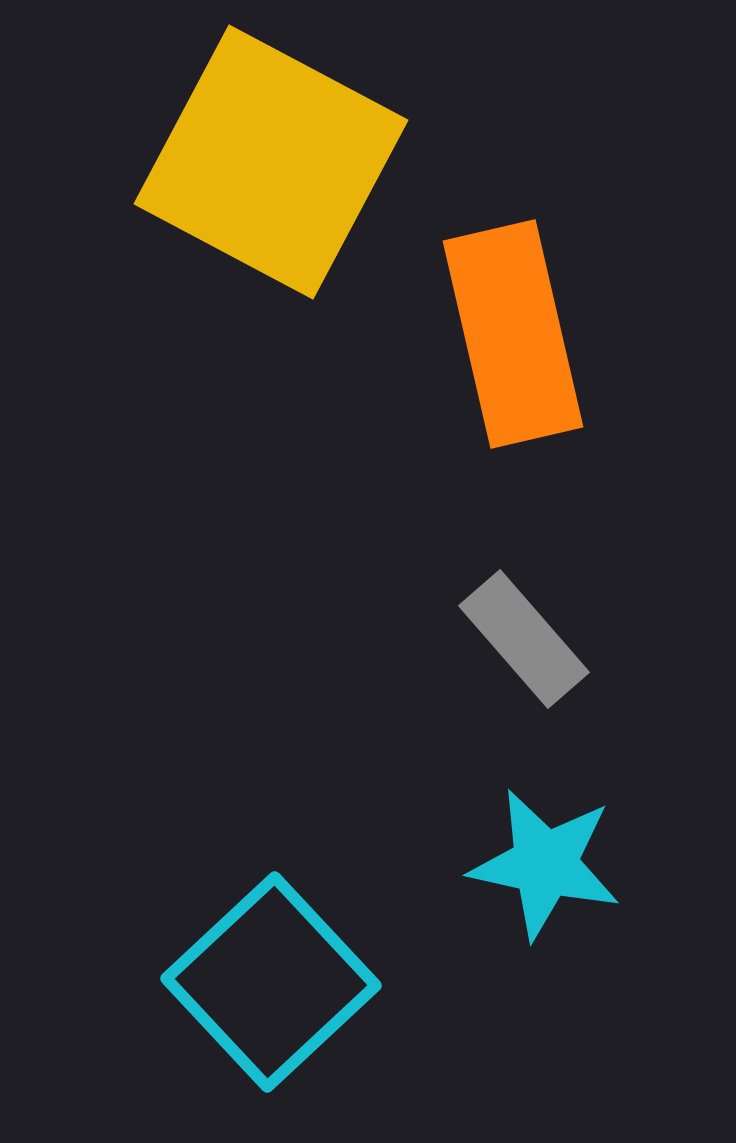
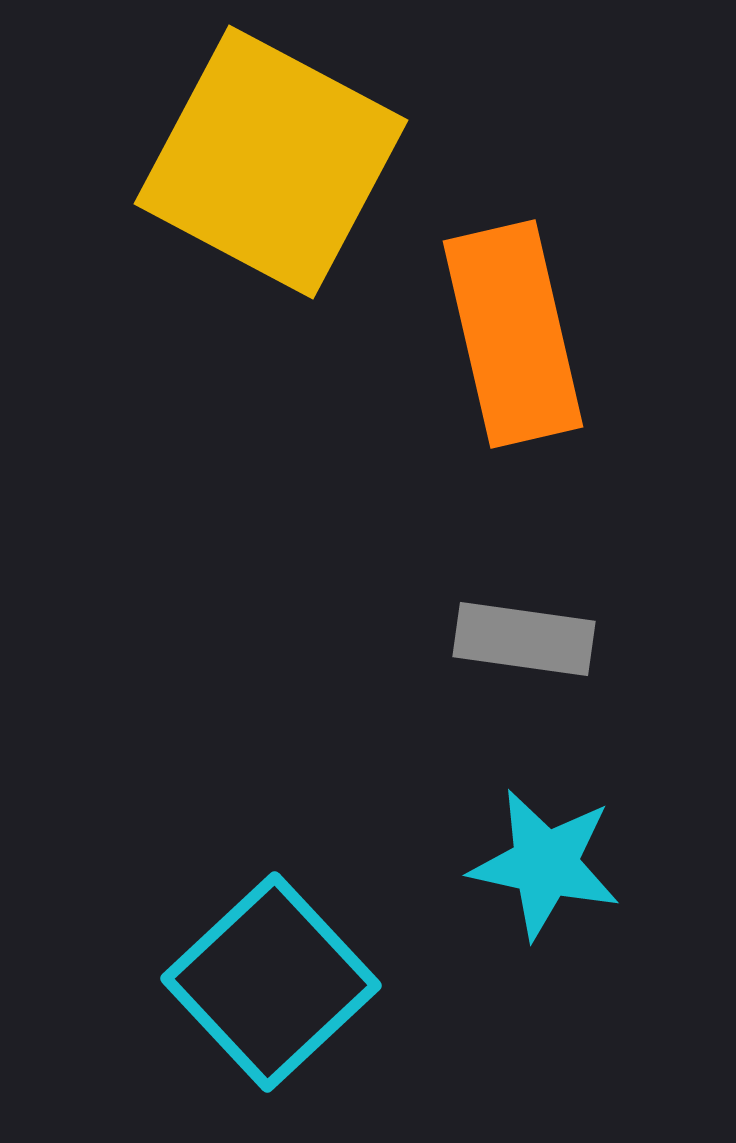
gray rectangle: rotated 41 degrees counterclockwise
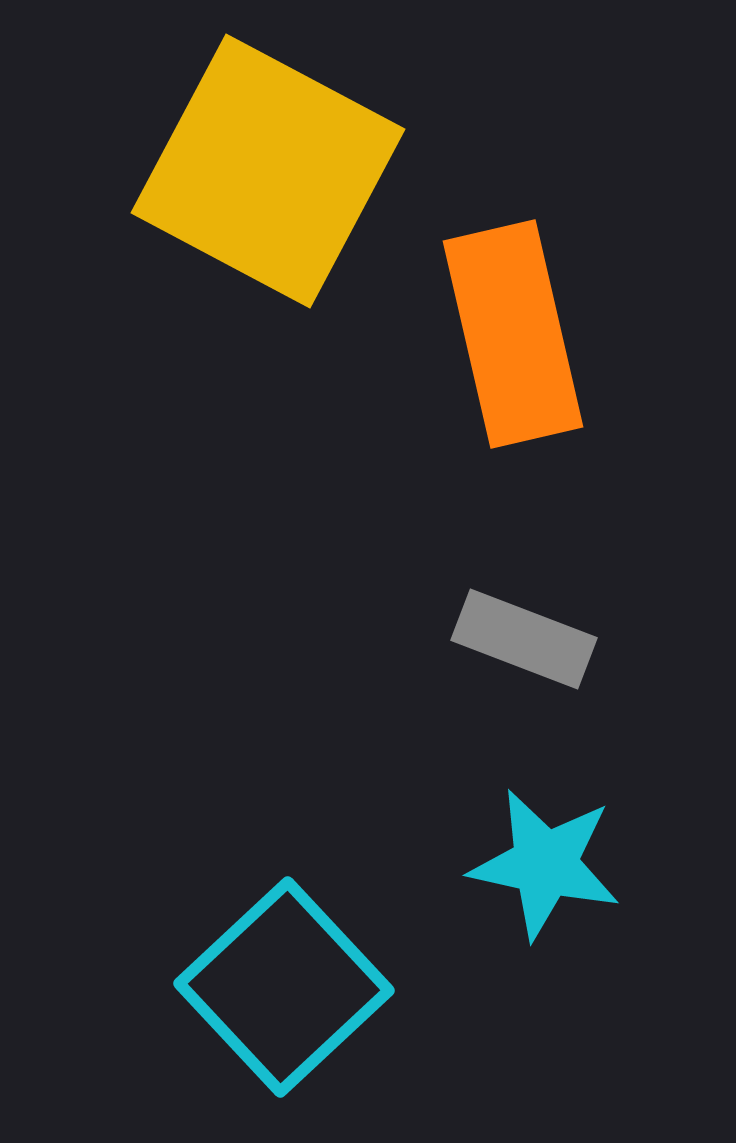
yellow square: moved 3 px left, 9 px down
gray rectangle: rotated 13 degrees clockwise
cyan square: moved 13 px right, 5 px down
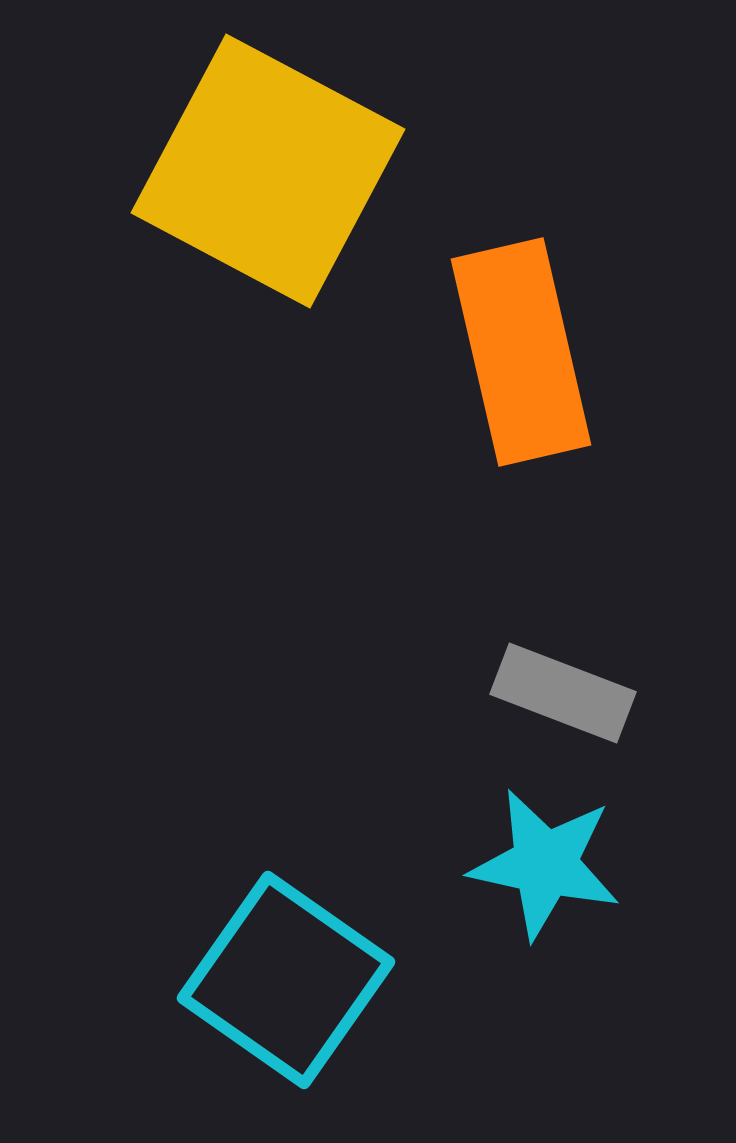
orange rectangle: moved 8 px right, 18 px down
gray rectangle: moved 39 px right, 54 px down
cyan square: moved 2 px right, 7 px up; rotated 12 degrees counterclockwise
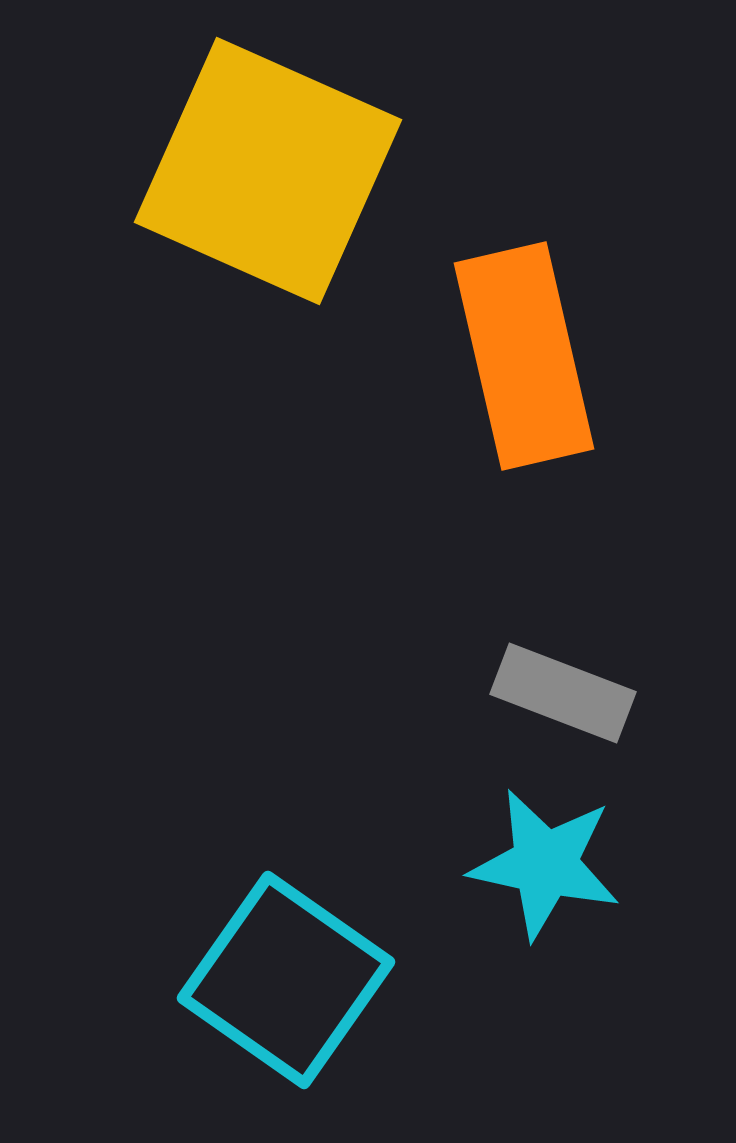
yellow square: rotated 4 degrees counterclockwise
orange rectangle: moved 3 px right, 4 px down
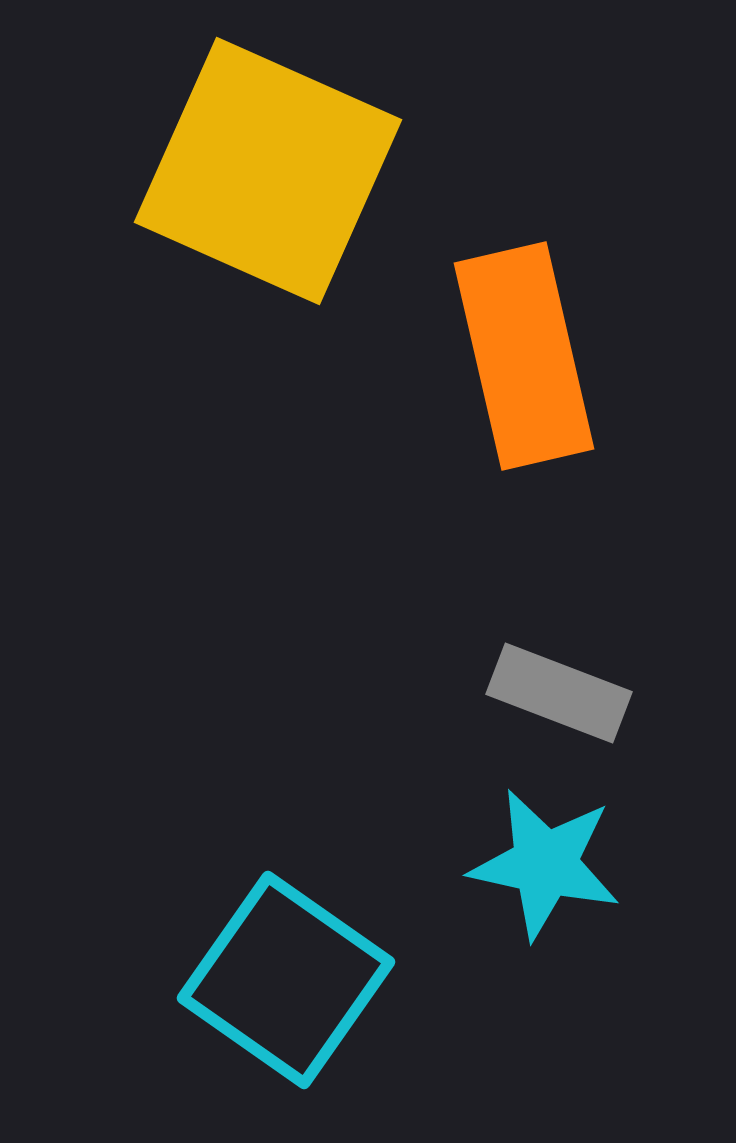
gray rectangle: moved 4 px left
